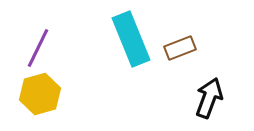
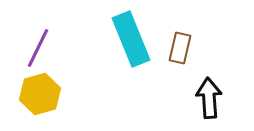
brown rectangle: rotated 56 degrees counterclockwise
black arrow: rotated 24 degrees counterclockwise
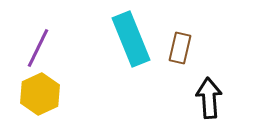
yellow hexagon: rotated 9 degrees counterclockwise
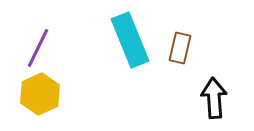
cyan rectangle: moved 1 px left, 1 px down
black arrow: moved 5 px right
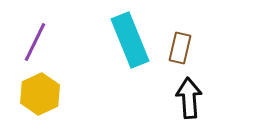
purple line: moved 3 px left, 6 px up
black arrow: moved 25 px left
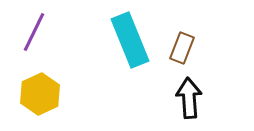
purple line: moved 1 px left, 10 px up
brown rectangle: moved 2 px right; rotated 8 degrees clockwise
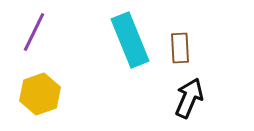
brown rectangle: moved 2 px left; rotated 24 degrees counterclockwise
yellow hexagon: rotated 6 degrees clockwise
black arrow: rotated 27 degrees clockwise
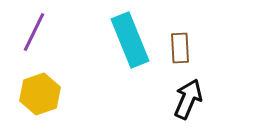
black arrow: moved 1 px left, 1 px down
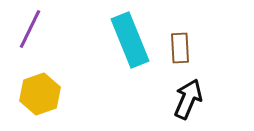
purple line: moved 4 px left, 3 px up
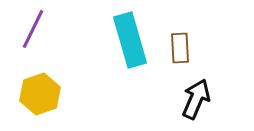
purple line: moved 3 px right
cyan rectangle: rotated 6 degrees clockwise
black arrow: moved 8 px right
